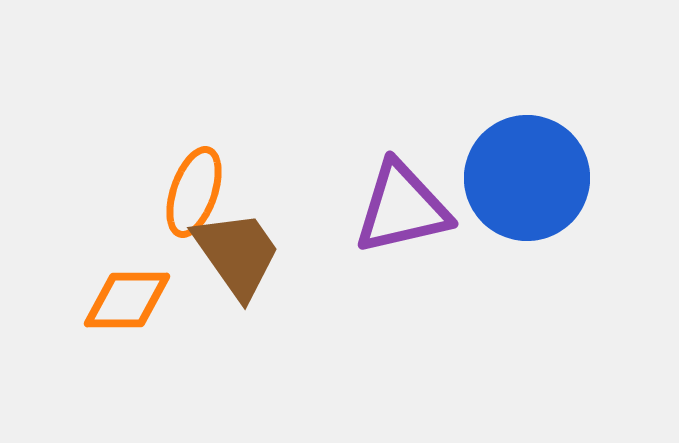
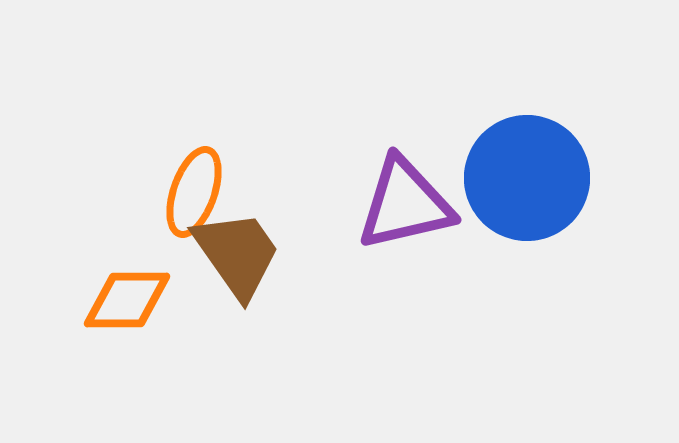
purple triangle: moved 3 px right, 4 px up
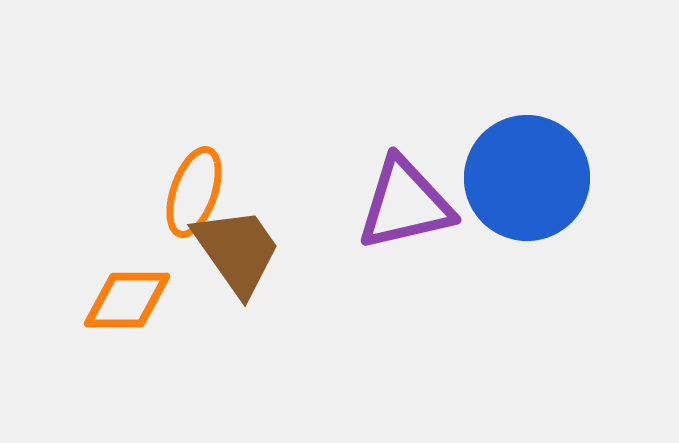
brown trapezoid: moved 3 px up
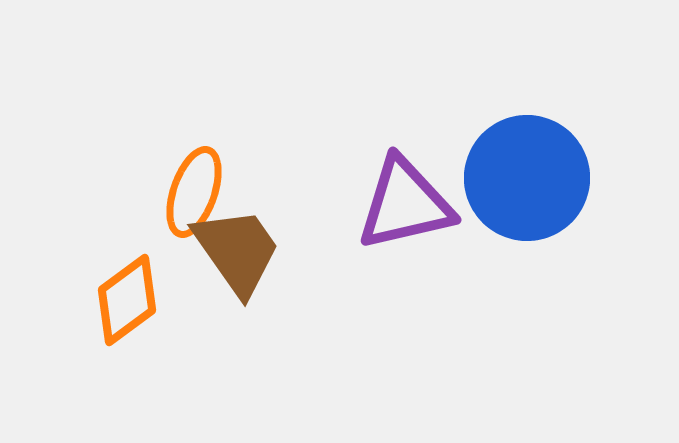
orange diamond: rotated 36 degrees counterclockwise
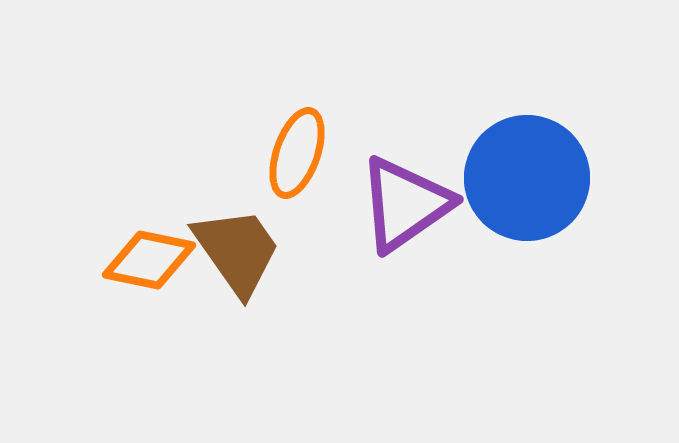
orange ellipse: moved 103 px right, 39 px up
purple triangle: rotated 22 degrees counterclockwise
orange diamond: moved 22 px right, 40 px up; rotated 48 degrees clockwise
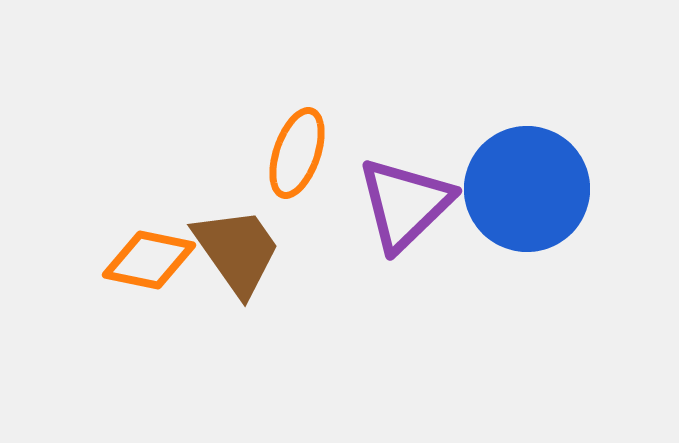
blue circle: moved 11 px down
purple triangle: rotated 9 degrees counterclockwise
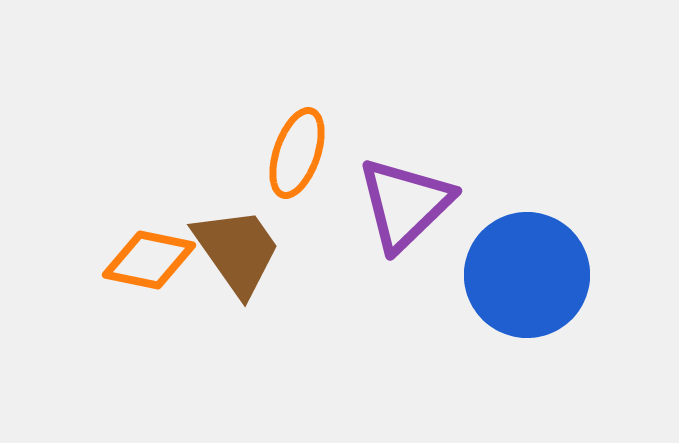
blue circle: moved 86 px down
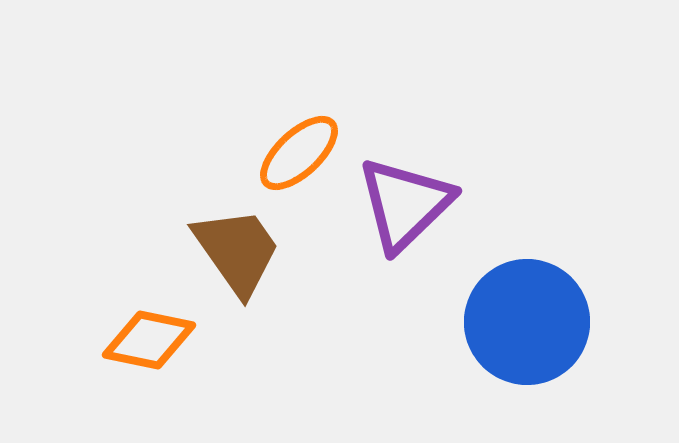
orange ellipse: moved 2 px right; rotated 28 degrees clockwise
orange diamond: moved 80 px down
blue circle: moved 47 px down
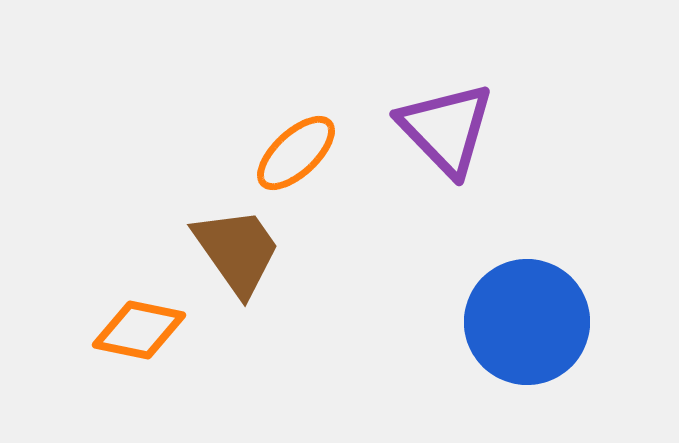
orange ellipse: moved 3 px left
purple triangle: moved 41 px right, 75 px up; rotated 30 degrees counterclockwise
orange diamond: moved 10 px left, 10 px up
